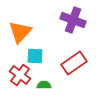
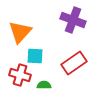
red cross: rotated 20 degrees counterclockwise
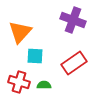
red cross: moved 1 px left, 7 px down
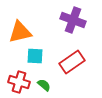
orange triangle: rotated 35 degrees clockwise
red rectangle: moved 2 px left, 1 px up
green semicircle: rotated 40 degrees clockwise
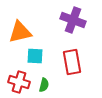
red rectangle: rotated 65 degrees counterclockwise
green semicircle: rotated 64 degrees clockwise
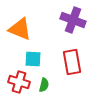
orange triangle: moved 3 px up; rotated 35 degrees clockwise
cyan square: moved 2 px left, 3 px down
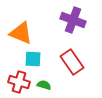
orange triangle: moved 1 px right, 4 px down
red rectangle: rotated 25 degrees counterclockwise
green semicircle: rotated 88 degrees counterclockwise
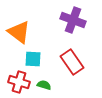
orange triangle: moved 2 px left, 1 px up; rotated 15 degrees clockwise
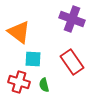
purple cross: moved 1 px left, 1 px up
green semicircle: rotated 120 degrees counterclockwise
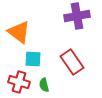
purple cross: moved 5 px right, 3 px up; rotated 30 degrees counterclockwise
